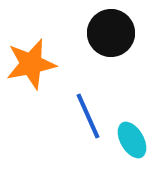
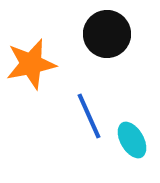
black circle: moved 4 px left, 1 px down
blue line: moved 1 px right
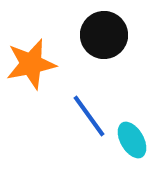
black circle: moved 3 px left, 1 px down
blue line: rotated 12 degrees counterclockwise
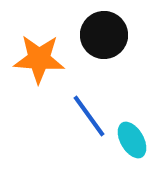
orange star: moved 8 px right, 5 px up; rotated 15 degrees clockwise
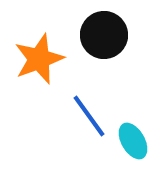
orange star: rotated 24 degrees counterclockwise
cyan ellipse: moved 1 px right, 1 px down
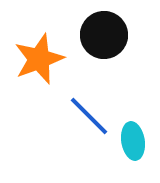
blue line: rotated 9 degrees counterclockwise
cyan ellipse: rotated 21 degrees clockwise
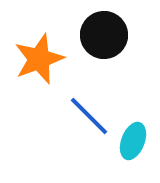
cyan ellipse: rotated 30 degrees clockwise
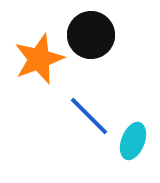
black circle: moved 13 px left
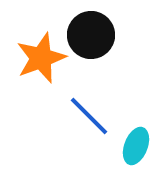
orange star: moved 2 px right, 1 px up
cyan ellipse: moved 3 px right, 5 px down
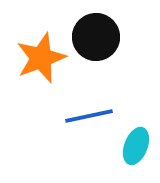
black circle: moved 5 px right, 2 px down
blue line: rotated 57 degrees counterclockwise
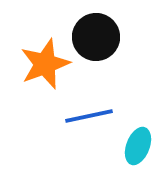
orange star: moved 4 px right, 6 px down
cyan ellipse: moved 2 px right
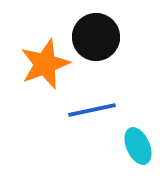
blue line: moved 3 px right, 6 px up
cyan ellipse: rotated 45 degrees counterclockwise
